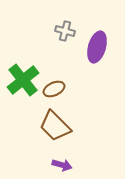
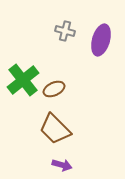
purple ellipse: moved 4 px right, 7 px up
brown trapezoid: moved 3 px down
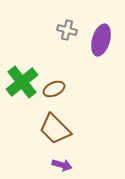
gray cross: moved 2 px right, 1 px up
green cross: moved 1 px left, 2 px down
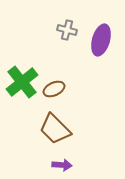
purple arrow: rotated 12 degrees counterclockwise
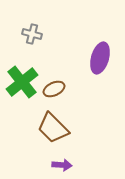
gray cross: moved 35 px left, 4 px down
purple ellipse: moved 1 px left, 18 px down
brown trapezoid: moved 2 px left, 1 px up
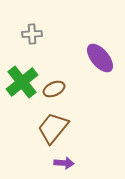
gray cross: rotated 18 degrees counterclockwise
purple ellipse: rotated 56 degrees counterclockwise
brown trapezoid: rotated 84 degrees clockwise
purple arrow: moved 2 px right, 2 px up
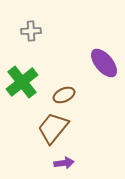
gray cross: moved 1 px left, 3 px up
purple ellipse: moved 4 px right, 5 px down
brown ellipse: moved 10 px right, 6 px down
purple arrow: rotated 12 degrees counterclockwise
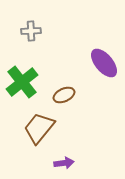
brown trapezoid: moved 14 px left
